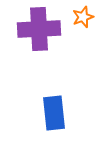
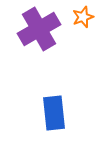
purple cross: rotated 27 degrees counterclockwise
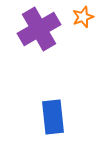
blue rectangle: moved 1 px left, 4 px down
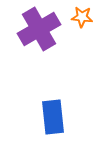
orange star: moved 1 px left; rotated 25 degrees clockwise
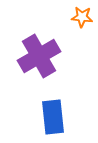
purple cross: moved 27 px down
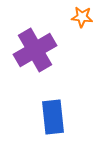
purple cross: moved 4 px left, 6 px up
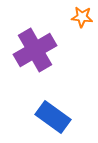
blue rectangle: rotated 48 degrees counterclockwise
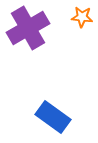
purple cross: moved 7 px left, 22 px up
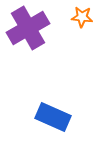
blue rectangle: rotated 12 degrees counterclockwise
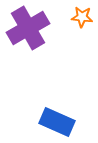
blue rectangle: moved 4 px right, 5 px down
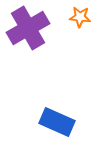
orange star: moved 2 px left
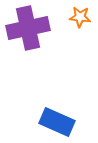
purple cross: rotated 18 degrees clockwise
